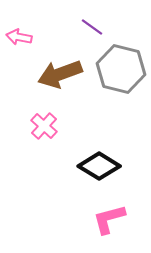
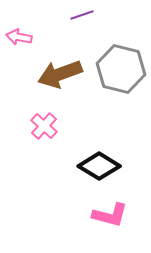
purple line: moved 10 px left, 12 px up; rotated 55 degrees counterclockwise
pink L-shape: moved 1 px right, 4 px up; rotated 150 degrees counterclockwise
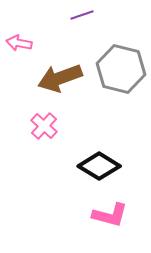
pink arrow: moved 6 px down
brown arrow: moved 4 px down
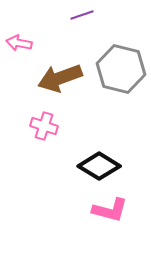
pink cross: rotated 24 degrees counterclockwise
pink L-shape: moved 5 px up
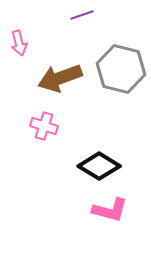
pink arrow: rotated 115 degrees counterclockwise
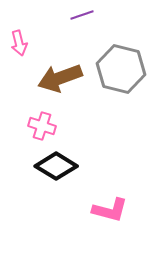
pink cross: moved 2 px left
black diamond: moved 43 px left
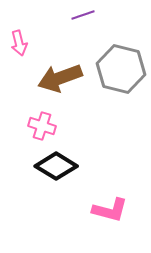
purple line: moved 1 px right
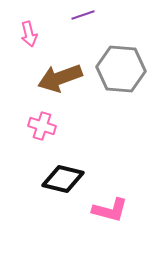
pink arrow: moved 10 px right, 9 px up
gray hexagon: rotated 9 degrees counterclockwise
black diamond: moved 7 px right, 13 px down; rotated 18 degrees counterclockwise
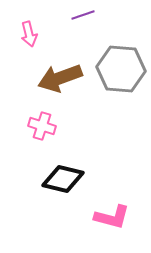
pink L-shape: moved 2 px right, 7 px down
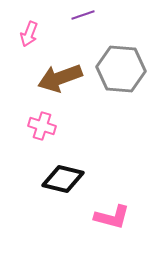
pink arrow: rotated 35 degrees clockwise
